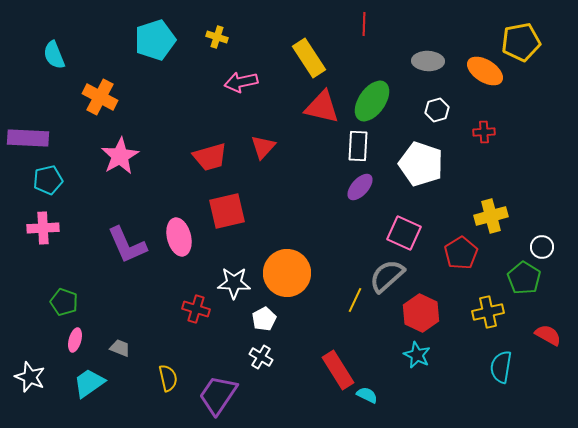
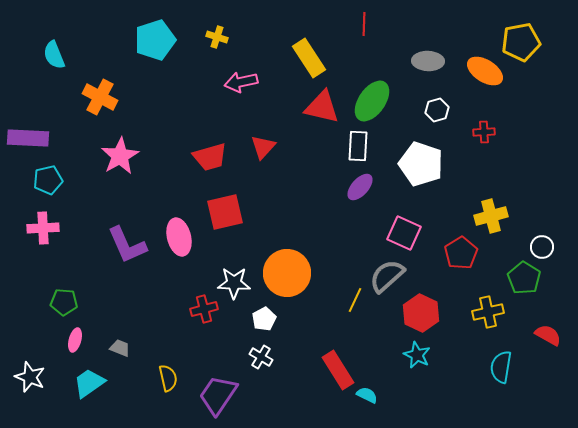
red square at (227, 211): moved 2 px left, 1 px down
green pentagon at (64, 302): rotated 16 degrees counterclockwise
red cross at (196, 309): moved 8 px right; rotated 32 degrees counterclockwise
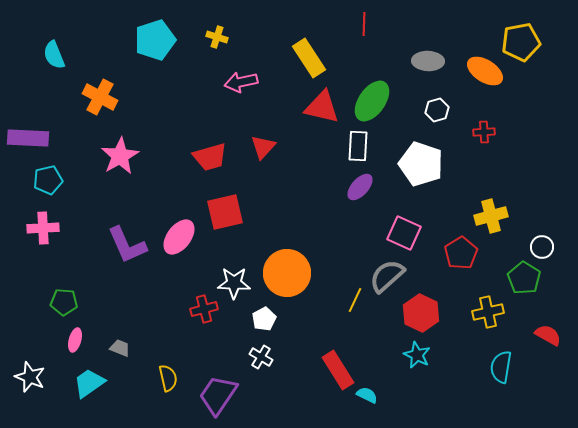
pink ellipse at (179, 237): rotated 51 degrees clockwise
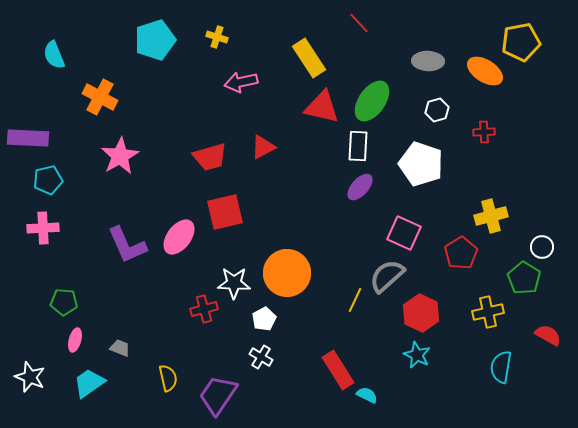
red line at (364, 24): moved 5 px left, 1 px up; rotated 45 degrees counterclockwise
red triangle at (263, 147): rotated 20 degrees clockwise
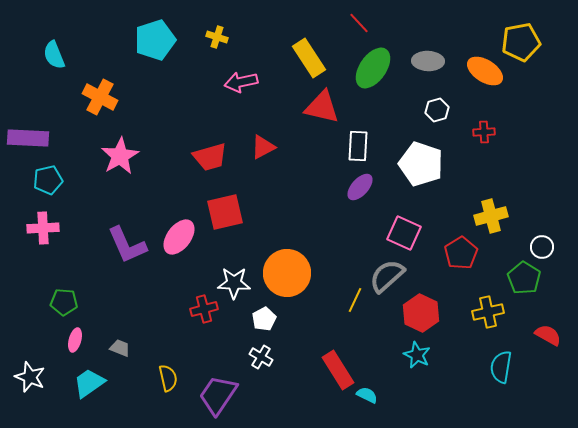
green ellipse at (372, 101): moved 1 px right, 33 px up
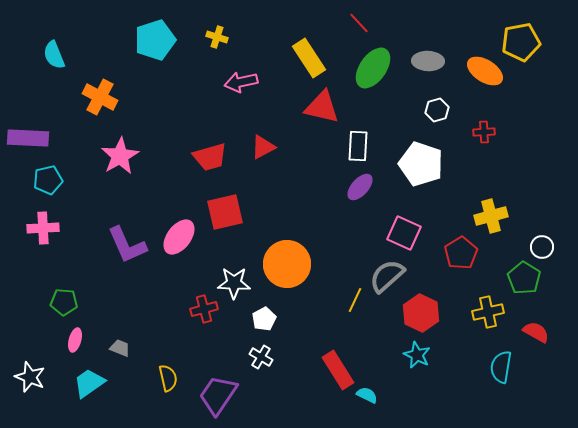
orange circle at (287, 273): moved 9 px up
red semicircle at (548, 335): moved 12 px left, 3 px up
